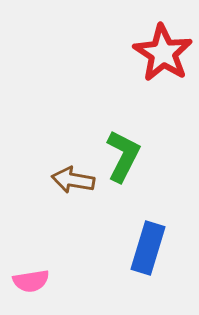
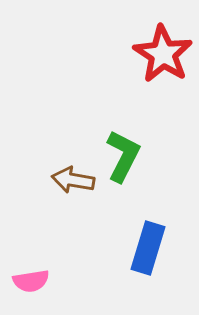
red star: moved 1 px down
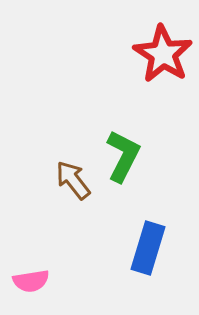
brown arrow: rotated 42 degrees clockwise
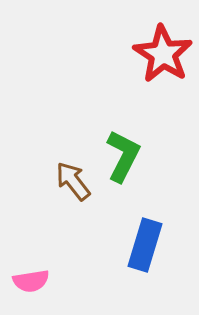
brown arrow: moved 1 px down
blue rectangle: moved 3 px left, 3 px up
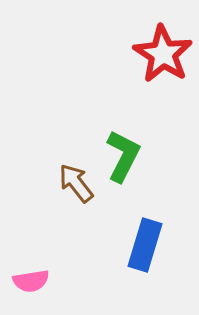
brown arrow: moved 3 px right, 2 px down
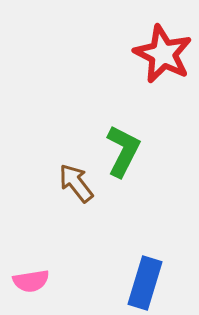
red star: rotated 6 degrees counterclockwise
green L-shape: moved 5 px up
blue rectangle: moved 38 px down
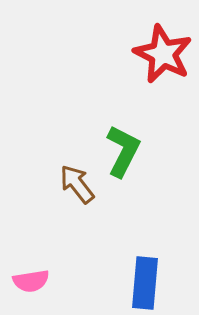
brown arrow: moved 1 px right, 1 px down
blue rectangle: rotated 12 degrees counterclockwise
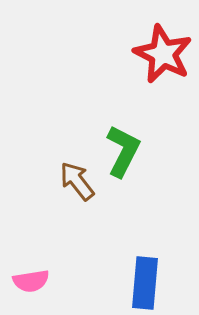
brown arrow: moved 3 px up
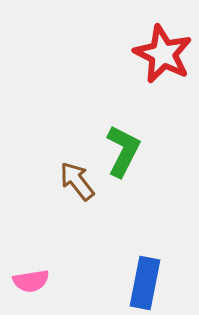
blue rectangle: rotated 6 degrees clockwise
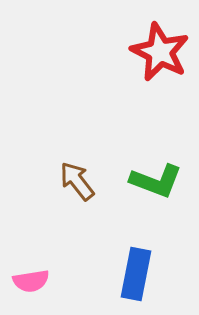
red star: moved 3 px left, 2 px up
green L-shape: moved 33 px right, 30 px down; rotated 84 degrees clockwise
blue rectangle: moved 9 px left, 9 px up
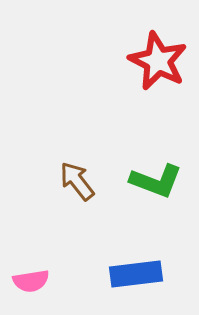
red star: moved 2 px left, 9 px down
blue rectangle: rotated 72 degrees clockwise
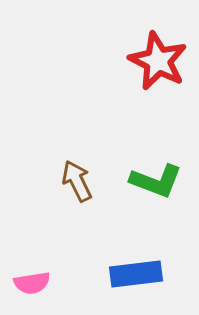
brown arrow: rotated 12 degrees clockwise
pink semicircle: moved 1 px right, 2 px down
